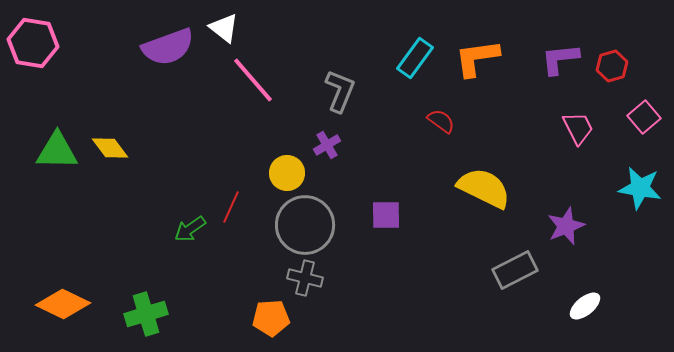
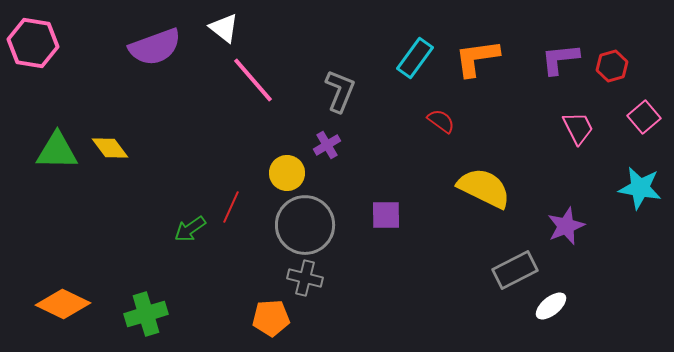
purple semicircle: moved 13 px left
white ellipse: moved 34 px left
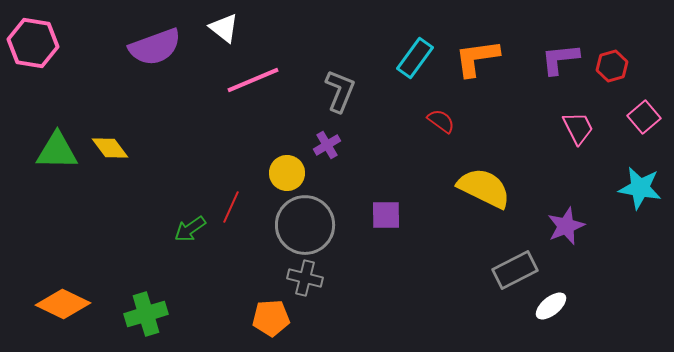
pink line: rotated 72 degrees counterclockwise
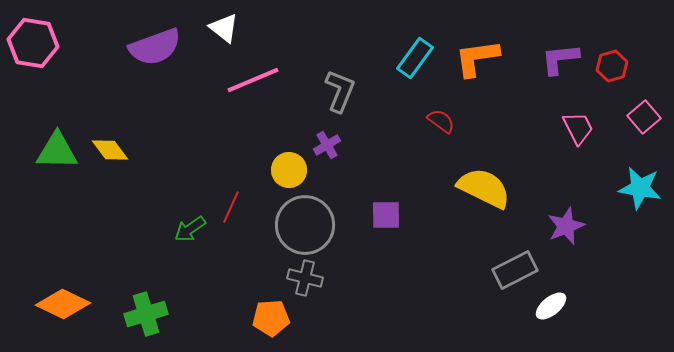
yellow diamond: moved 2 px down
yellow circle: moved 2 px right, 3 px up
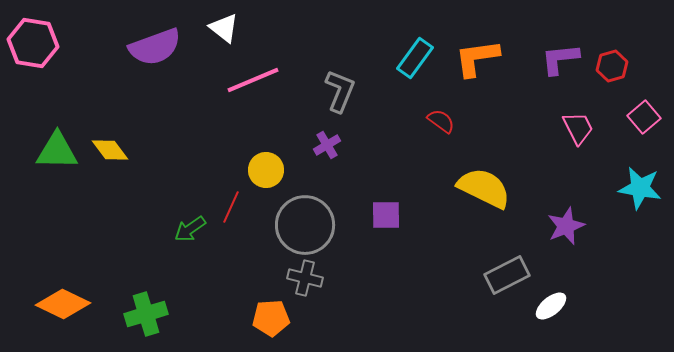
yellow circle: moved 23 px left
gray rectangle: moved 8 px left, 5 px down
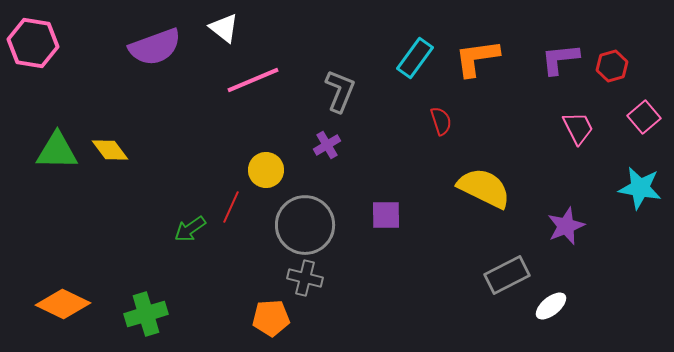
red semicircle: rotated 36 degrees clockwise
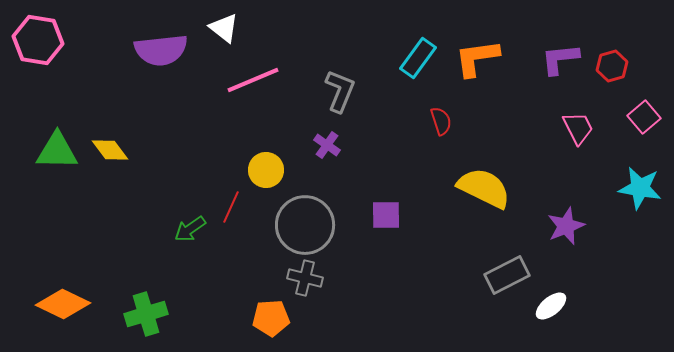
pink hexagon: moved 5 px right, 3 px up
purple semicircle: moved 6 px right, 3 px down; rotated 14 degrees clockwise
cyan rectangle: moved 3 px right
purple cross: rotated 24 degrees counterclockwise
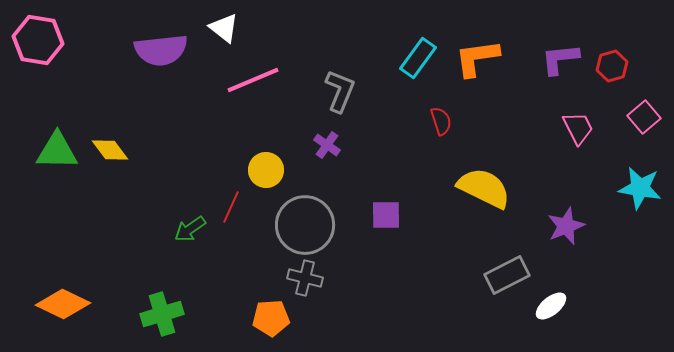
green cross: moved 16 px right
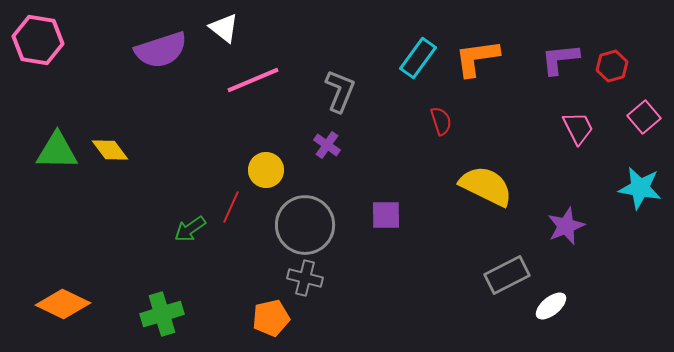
purple semicircle: rotated 12 degrees counterclockwise
yellow semicircle: moved 2 px right, 2 px up
orange pentagon: rotated 9 degrees counterclockwise
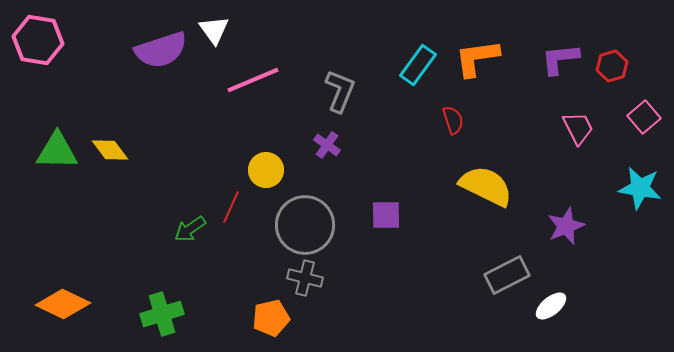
white triangle: moved 10 px left, 2 px down; rotated 16 degrees clockwise
cyan rectangle: moved 7 px down
red semicircle: moved 12 px right, 1 px up
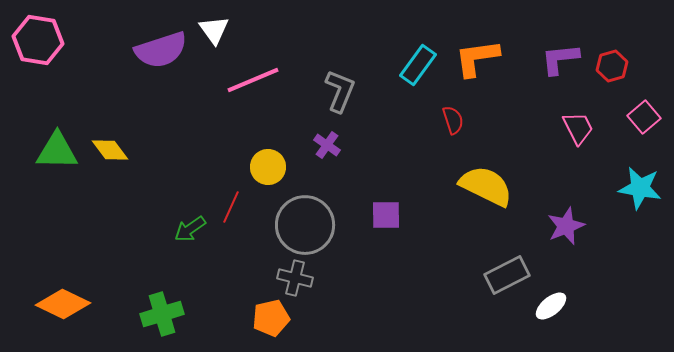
yellow circle: moved 2 px right, 3 px up
gray cross: moved 10 px left
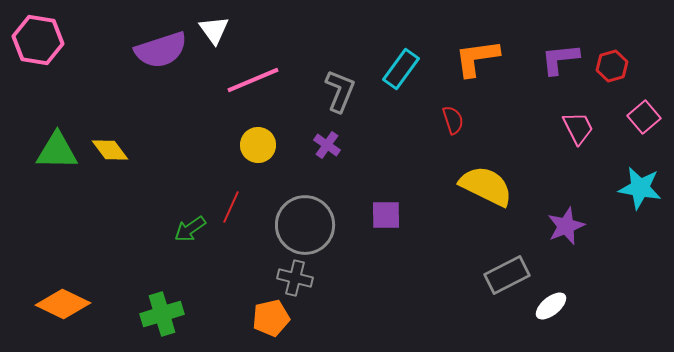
cyan rectangle: moved 17 px left, 4 px down
yellow circle: moved 10 px left, 22 px up
